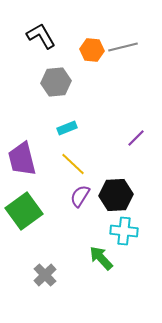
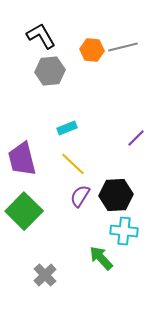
gray hexagon: moved 6 px left, 11 px up
green square: rotated 9 degrees counterclockwise
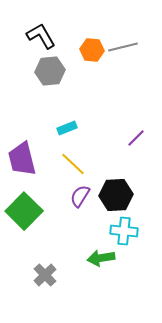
green arrow: rotated 56 degrees counterclockwise
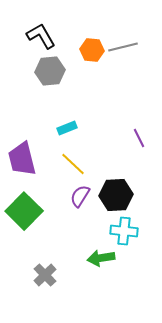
purple line: moved 3 px right; rotated 72 degrees counterclockwise
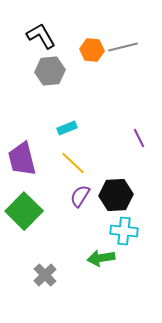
yellow line: moved 1 px up
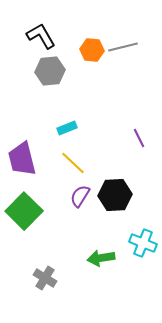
black hexagon: moved 1 px left
cyan cross: moved 19 px right, 12 px down; rotated 16 degrees clockwise
gray cross: moved 3 px down; rotated 15 degrees counterclockwise
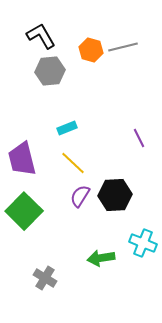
orange hexagon: moved 1 px left; rotated 10 degrees clockwise
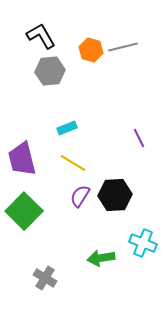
yellow line: rotated 12 degrees counterclockwise
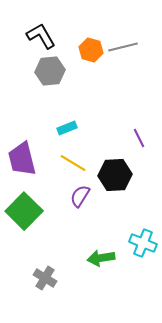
black hexagon: moved 20 px up
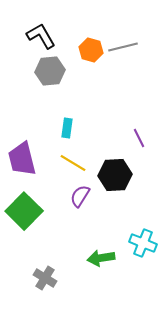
cyan rectangle: rotated 60 degrees counterclockwise
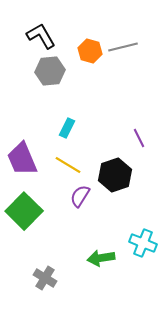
orange hexagon: moved 1 px left, 1 px down
cyan rectangle: rotated 18 degrees clockwise
purple trapezoid: rotated 9 degrees counterclockwise
yellow line: moved 5 px left, 2 px down
black hexagon: rotated 16 degrees counterclockwise
